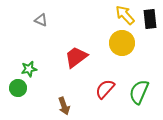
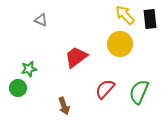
yellow circle: moved 2 px left, 1 px down
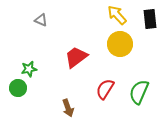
yellow arrow: moved 8 px left
red semicircle: rotated 10 degrees counterclockwise
brown arrow: moved 4 px right, 2 px down
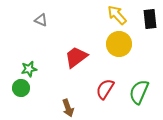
yellow circle: moved 1 px left
green circle: moved 3 px right
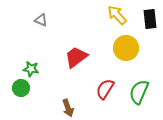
yellow circle: moved 7 px right, 4 px down
green star: moved 2 px right; rotated 21 degrees clockwise
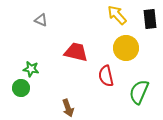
red trapezoid: moved 5 px up; rotated 50 degrees clockwise
red semicircle: moved 1 px right, 13 px up; rotated 45 degrees counterclockwise
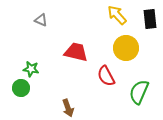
red semicircle: rotated 15 degrees counterclockwise
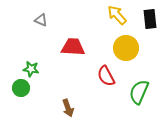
red trapezoid: moved 3 px left, 5 px up; rotated 10 degrees counterclockwise
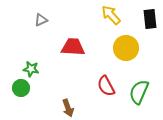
yellow arrow: moved 6 px left
gray triangle: rotated 48 degrees counterclockwise
red semicircle: moved 10 px down
